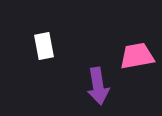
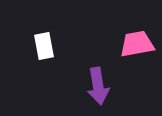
pink trapezoid: moved 12 px up
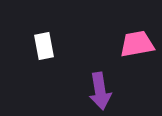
purple arrow: moved 2 px right, 5 px down
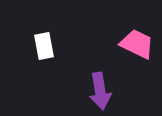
pink trapezoid: rotated 36 degrees clockwise
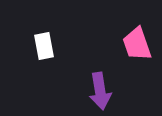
pink trapezoid: rotated 135 degrees counterclockwise
